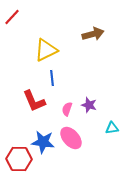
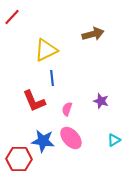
purple star: moved 12 px right, 4 px up
cyan triangle: moved 2 px right, 12 px down; rotated 24 degrees counterclockwise
blue star: moved 1 px up
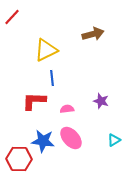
red L-shape: rotated 115 degrees clockwise
pink semicircle: rotated 64 degrees clockwise
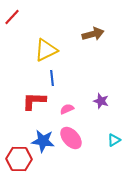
pink semicircle: rotated 16 degrees counterclockwise
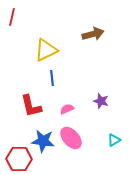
red line: rotated 30 degrees counterclockwise
red L-shape: moved 3 px left, 5 px down; rotated 105 degrees counterclockwise
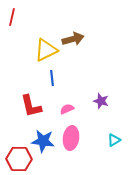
brown arrow: moved 20 px left, 5 px down
pink ellipse: rotated 50 degrees clockwise
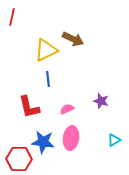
brown arrow: rotated 40 degrees clockwise
blue line: moved 4 px left, 1 px down
red L-shape: moved 2 px left, 1 px down
blue star: moved 1 px down
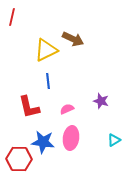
blue line: moved 2 px down
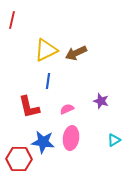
red line: moved 3 px down
brown arrow: moved 3 px right, 14 px down; rotated 130 degrees clockwise
blue line: rotated 14 degrees clockwise
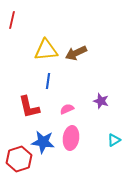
yellow triangle: rotated 20 degrees clockwise
red hexagon: rotated 20 degrees counterclockwise
